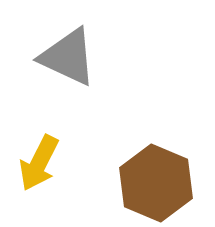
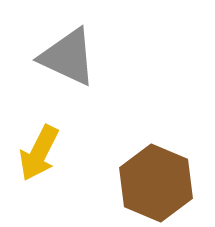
yellow arrow: moved 10 px up
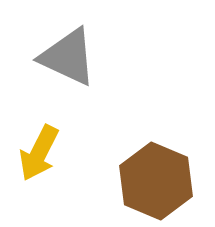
brown hexagon: moved 2 px up
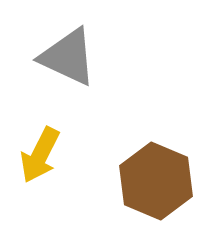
yellow arrow: moved 1 px right, 2 px down
